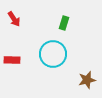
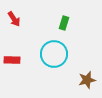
cyan circle: moved 1 px right
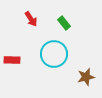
red arrow: moved 17 px right
green rectangle: rotated 56 degrees counterclockwise
brown star: moved 1 px left, 3 px up
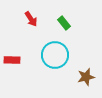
cyan circle: moved 1 px right, 1 px down
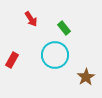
green rectangle: moved 5 px down
red rectangle: rotated 63 degrees counterclockwise
brown star: rotated 18 degrees counterclockwise
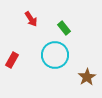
brown star: moved 1 px right
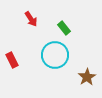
red rectangle: rotated 56 degrees counterclockwise
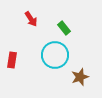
red rectangle: rotated 35 degrees clockwise
brown star: moved 7 px left; rotated 12 degrees clockwise
